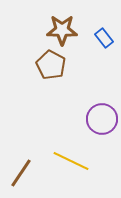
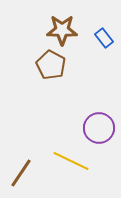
purple circle: moved 3 px left, 9 px down
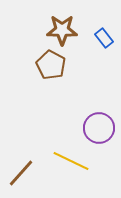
brown line: rotated 8 degrees clockwise
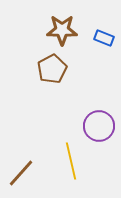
blue rectangle: rotated 30 degrees counterclockwise
brown pentagon: moved 1 px right, 4 px down; rotated 16 degrees clockwise
purple circle: moved 2 px up
yellow line: rotated 51 degrees clockwise
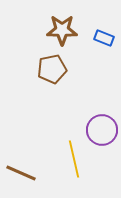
brown pentagon: rotated 16 degrees clockwise
purple circle: moved 3 px right, 4 px down
yellow line: moved 3 px right, 2 px up
brown line: rotated 72 degrees clockwise
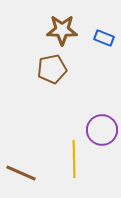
yellow line: rotated 12 degrees clockwise
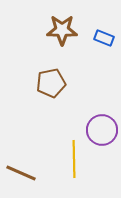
brown pentagon: moved 1 px left, 14 px down
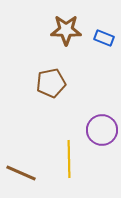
brown star: moved 4 px right
yellow line: moved 5 px left
